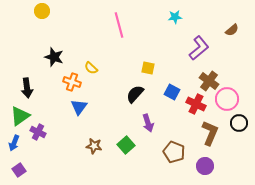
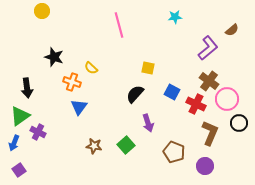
purple L-shape: moved 9 px right
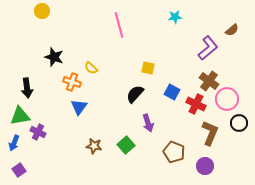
green triangle: rotated 25 degrees clockwise
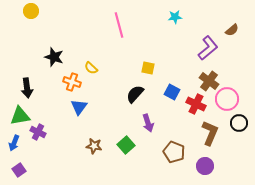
yellow circle: moved 11 px left
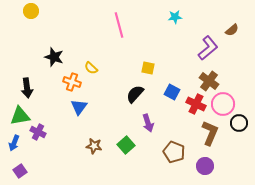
pink circle: moved 4 px left, 5 px down
purple square: moved 1 px right, 1 px down
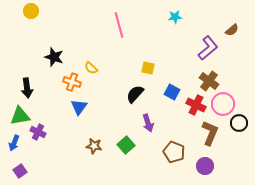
red cross: moved 1 px down
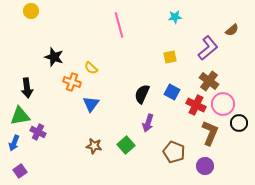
yellow square: moved 22 px right, 11 px up; rotated 24 degrees counterclockwise
black semicircle: moved 7 px right; rotated 18 degrees counterclockwise
blue triangle: moved 12 px right, 3 px up
purple arrow: rotated 36 degrees clockwise
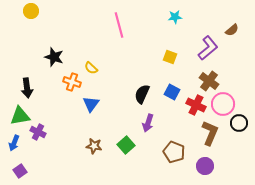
yellow square: rotated 32 degrees clockwise
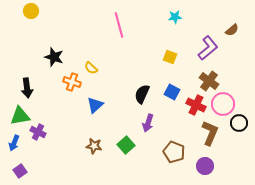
blue triangle: moved 4 px right, 1 px down; rotated 12 degrees clockwise
